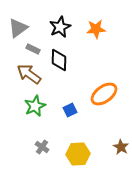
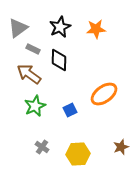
brown star: rotated 21 degrees clockwise
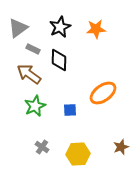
orange ellipse: moved 1 px left, 1 px up
blue square: rotated 24 degrees clockwise
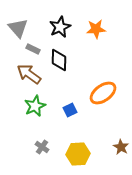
gray triangle: rotated 35 degrees counterclockwise
blue square: rotated 24 degrees counterclockwise
brown star: rotated 21 degrees counterclockwise
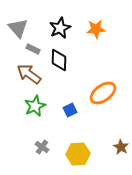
black star: moved 1 px down
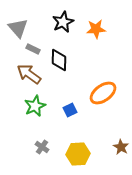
black star: moved 3 px right, 6 px up
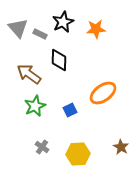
gray rectangle: moved 7 px right, 15 px up
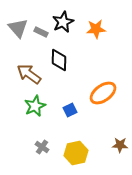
gray rectangle: moved 1 px right, 2 px up
brown star: moved 1 px left, 2 px up; rotated 28 degrees counterclockwise
yellow hexagon: moved 2 px left, 1 px up; rotated 10 degrees counterclockwise
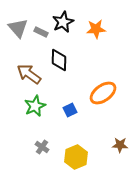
yellow hexagon: moved 4 px down; rotated 10 degrees counterclockwise
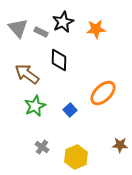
brown arrow: moved 2 px left
orange ellipse: rotated 8 degrees counterclockwise
blue square: rotated 16 degrees counterclockwise
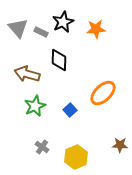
brown arrow: rotated 20 degrees counterclockwise
